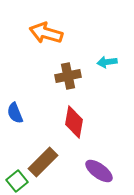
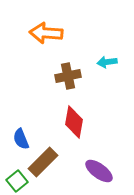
orange arrow: rotated 12 degrees counterclockwise
blue semicircle: moved 6 px right, 26 px down
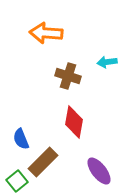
brown cross: rotated 30 degrees clockwise
purple ellipse: rotated 16 degrees clockwise
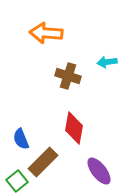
red diamond: moved 6 px down
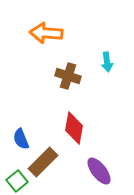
cyan arrow: rotated 90 degrees counterclockwise
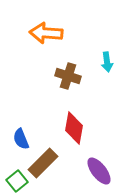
brown rectangle: moved 1 px down
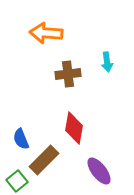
brown cross: moved 2 px up; rotated 25 degrees counterclockwise
brown rectangle: moved 1 px right, 3 px up
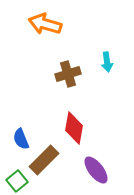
orange arrow: moved 1 px left, 9 px up; rotated 12 degrees clockwise
brown cross: rotated 10 degrees counterclockwise
purple ellipse: moved 3 px left, 1 px up
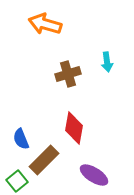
purple ellipse: moved 2 px left, 5 px down; rotated 20 degrees counterclockwise
